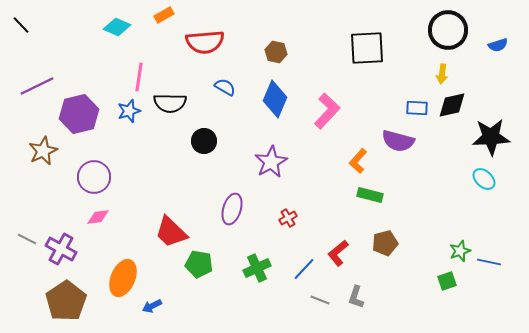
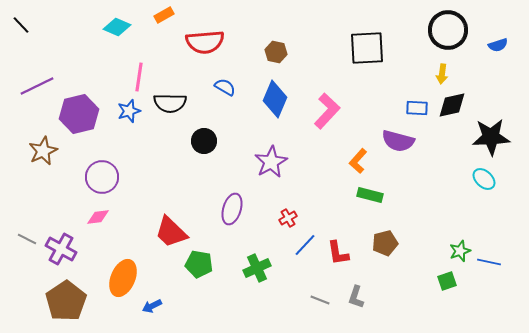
purple circle at (94, 177): moved 8 px right
red L-shape at (338, 253): rotated 60 degrees counterclockwise
blue line at (304, 269): moved 1 px right, 24 px up
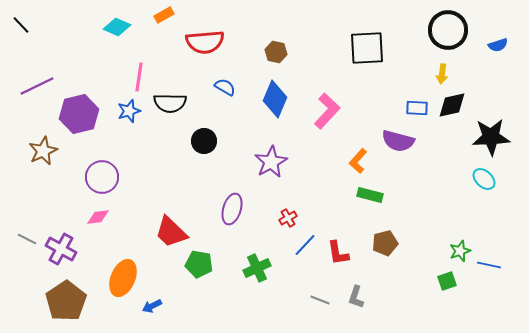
blue line at (489, 262): moved 3 px down
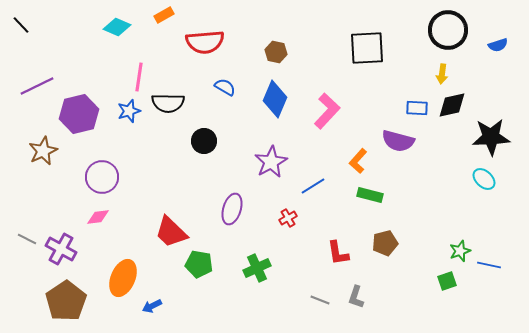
black semicircle at (170, 103): moved 2 px left
blue line at (305, 245): moved 8 px right, 59 px up; rotated 15 degrees clockwise
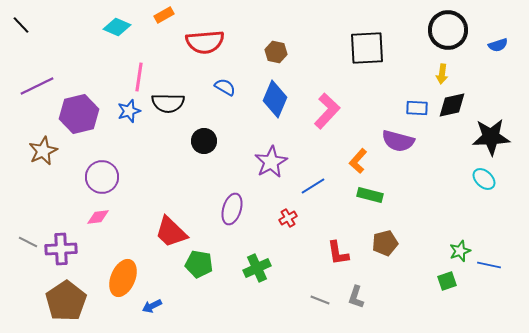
gray line at (27, 239): moved 1 px right, 3 px down
purple cross at (61, 249): rotated 32 degrees counterclockwise
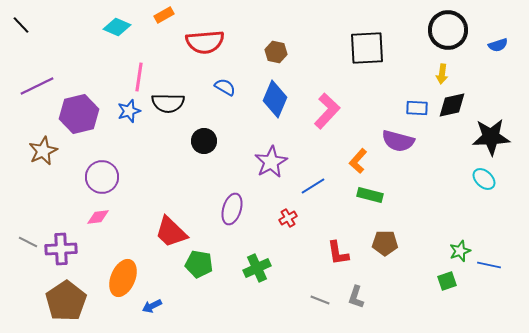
brown pentagon at (385, 243): rotated 15 degrees clockwise
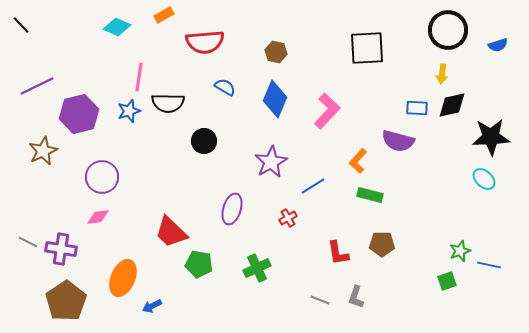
brown pentagon at (385, 243): moved 3 px left, 1 px down
purple cross at (61, 249): rotated 12 degrees clockwise
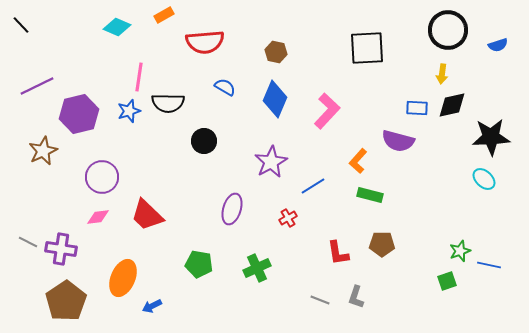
red trapezoid at (171, 232): moved 24 px left, 17 px up
